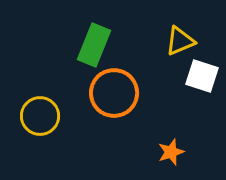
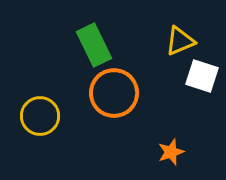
green rectangle: rotated 48 degrees counterclockwise
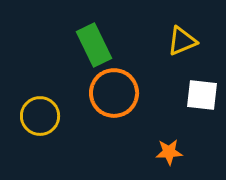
yellow triangle: moved 2 px right
white square: moved 19 px down; rotated 12 degrees counterclockwise
orange star: moved 2 px left; rotated 16 degrees clockwise
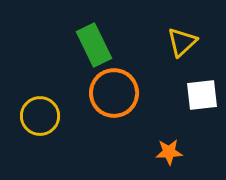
yellow triangle: moved 1 px down; rotated 20 degrees counterclockwise
white square: rotated 12 degrees counterclockwise
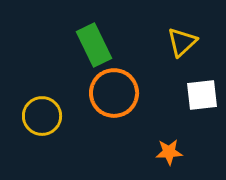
yellow circle: moved 2 px right
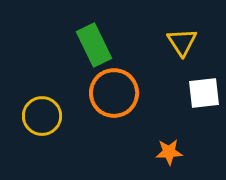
yellow triangle: rotated 20 degrees counterclockwise
white square: moved 2 px right, 2 px up
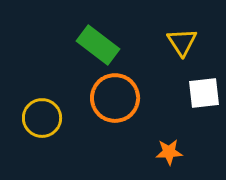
green rectangle: moved 4 px right; rotated 27 degrees counterclockwise
orange circle: moved 1 px right, 5 px down
yellow circle: moved 2 px down
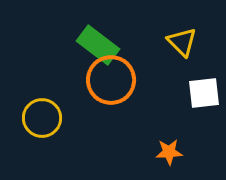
yellow triangle: rotated 12 degrees counterclockwise
orange circle: moved 4 px left, 18 px up
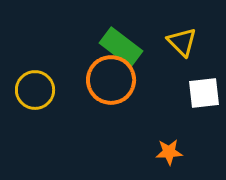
green rectangle: moved 23 px right, 2 px down
yellow circle: moved 7 px left, 28 px up
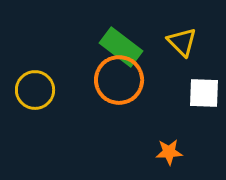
orange circle: moved 8 px right
white square: rotated 8 degrees clockwise
